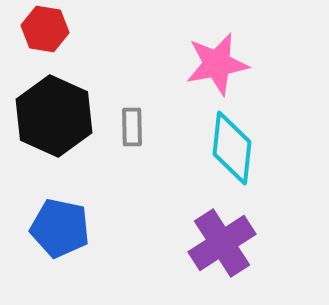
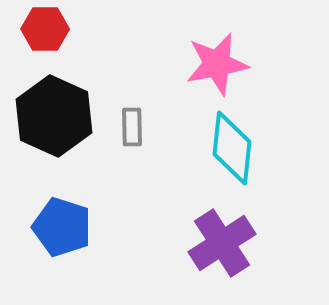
red hexagon: rotated 9 degrees counterclockwise
blue pentagon: moved 2 px right, 1 px up; rotated 6 degrees clockwise
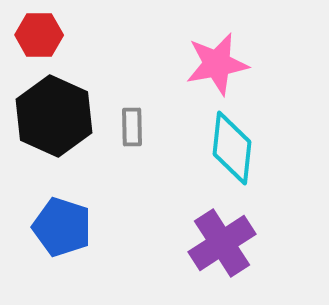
red hexagon: moved 6 px left, 6 px down
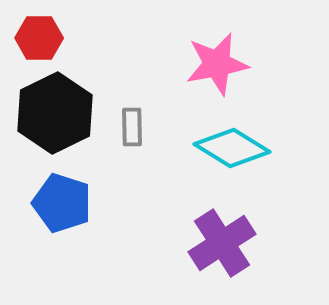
red hexagon: moved 3 px down
black hexagon: moved 1 px right, 3 px up; rotated 10 degrees clockwise
cyan diamond: rotated 64 degrees counterclockwise
blue pentagon: moved 24 px up
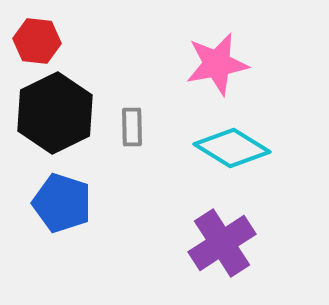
red hexagon: moved 2 px left, 3 px down; rotated 6 degrees clockwise
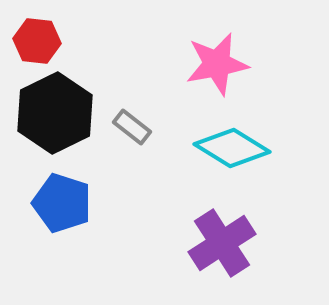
gray rectangle: rotated 51 degrees counterclockwise
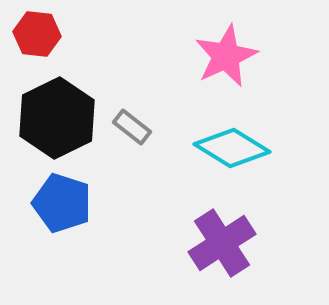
red hexagon: moved 7 px up
pink star: moved 9 px right, 8 px up; rotated 14 degrees counterclockwise
black hexagon: moved 2 px right, 5 px down
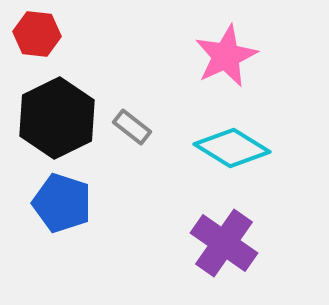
purple cross: moved 2 px right; rotated 22 degrees counterclockwise
